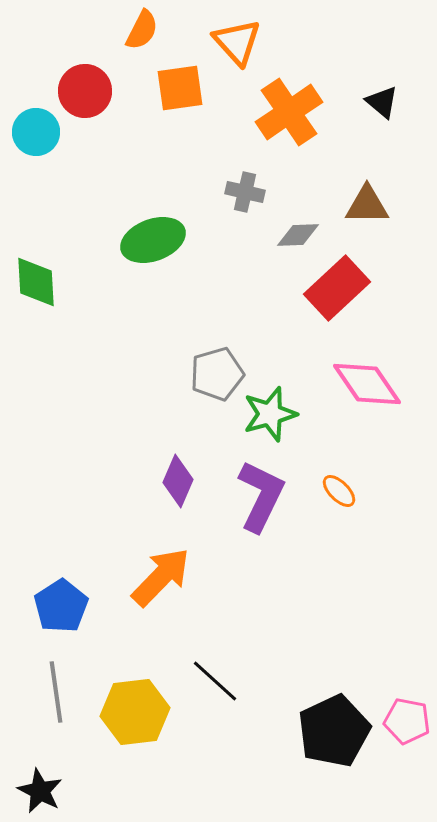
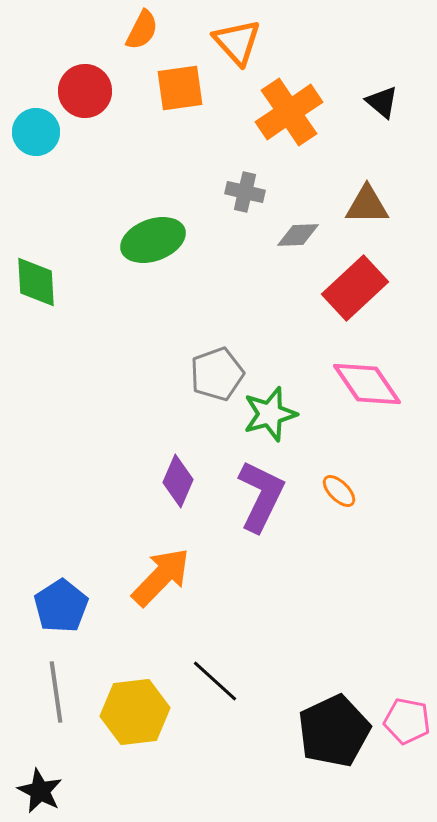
red rectangle: moved 18 px right
gray pentagon: rotated 4 degrees counterclockwise
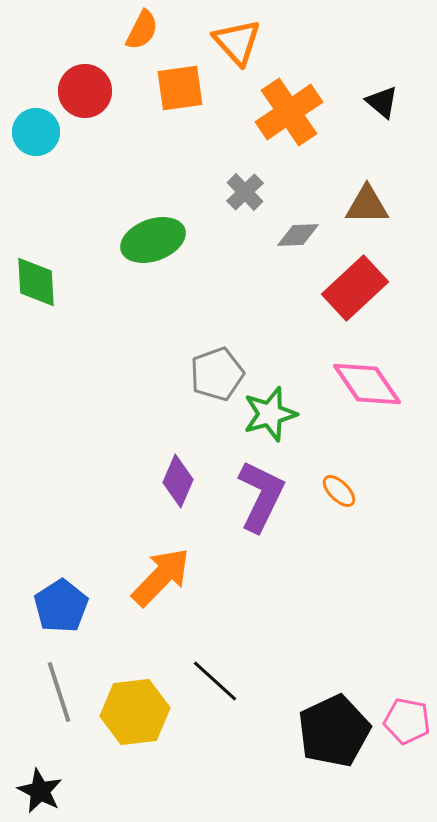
gray cross: rotated 33 degrees clockwise
gray line: moved 3 px right; rotated 10 degrees counterclockwise
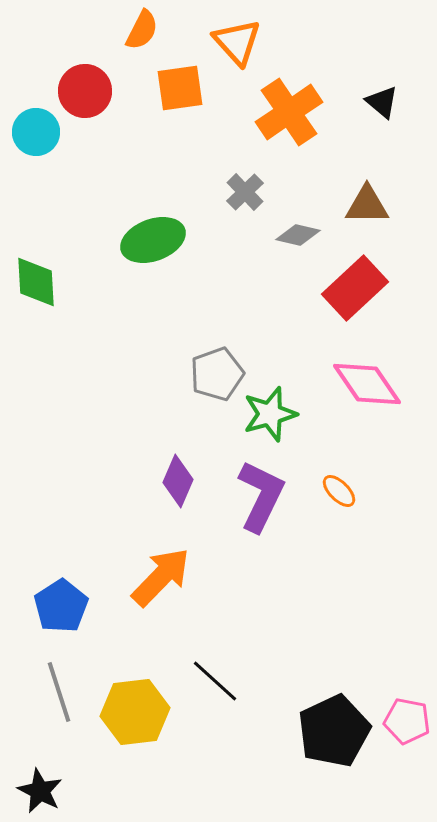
gray diamond: rotated 15 degrees clockwise
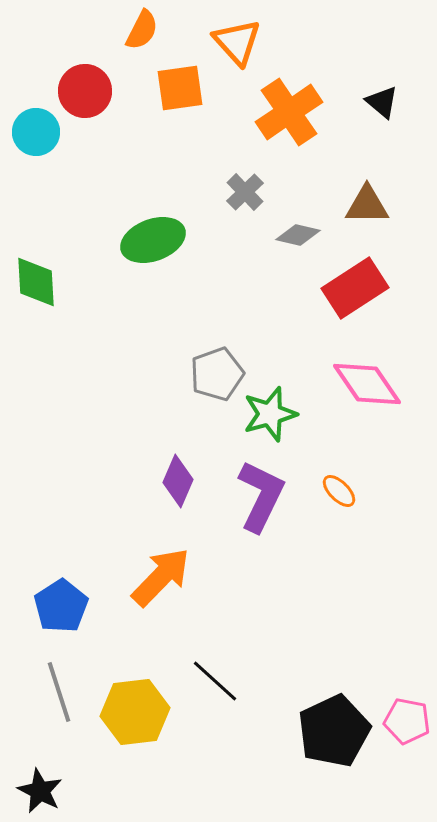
red rectangle: rotated 10 degrees clockwise
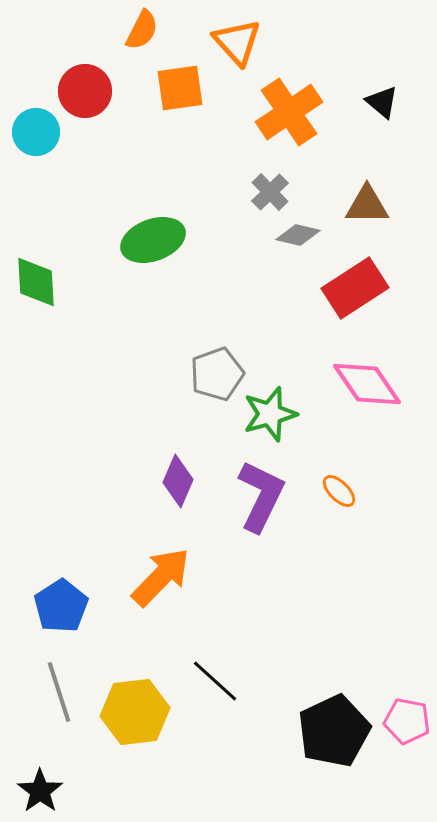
gray cross: moved 25 px right
black star: rotated 9 degrees clockwise
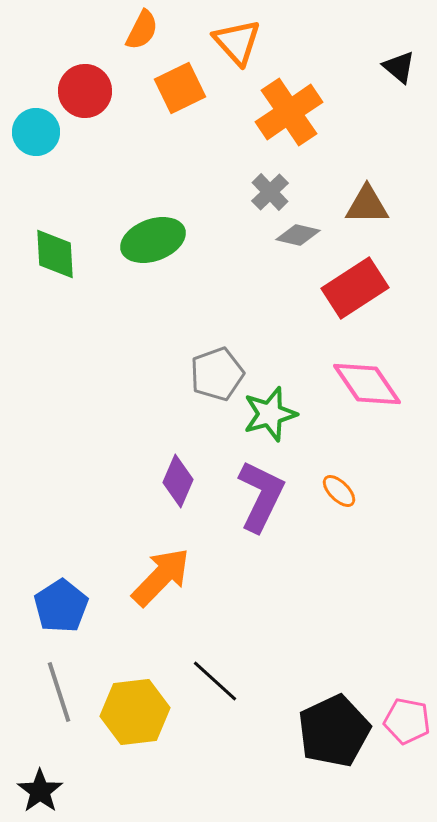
orange square: rotated 18 degrees counterclockwise
black triangle: moved 17 px right, 35 px up
green diamond: moved 19 px right, 28 px up
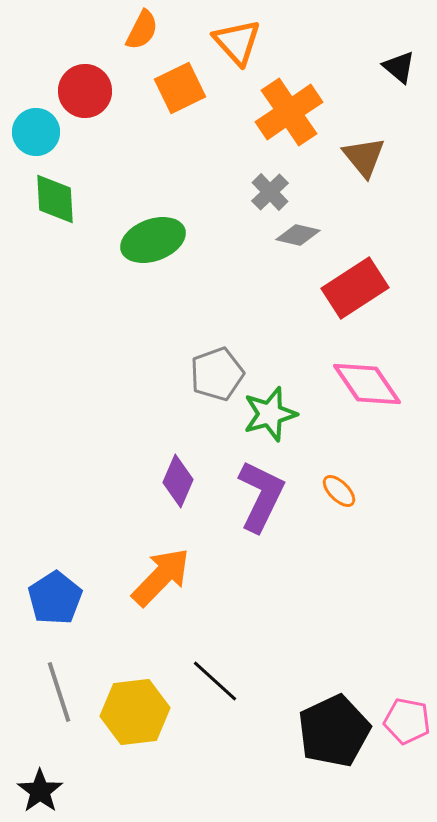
brown triangle: moved 3 px left, 48 px up; rotated 51 degrees clockwise
green diamond: moved 55 px up
blue pentagon: moved 6 px left, 8 px up
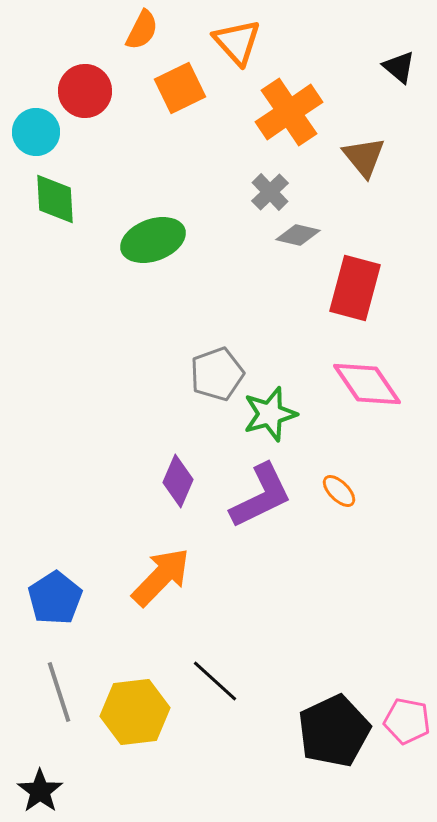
red rectangle: rotated 42 degrees counterclockwise
purple L-shape: rotated 38 degrees clockwise
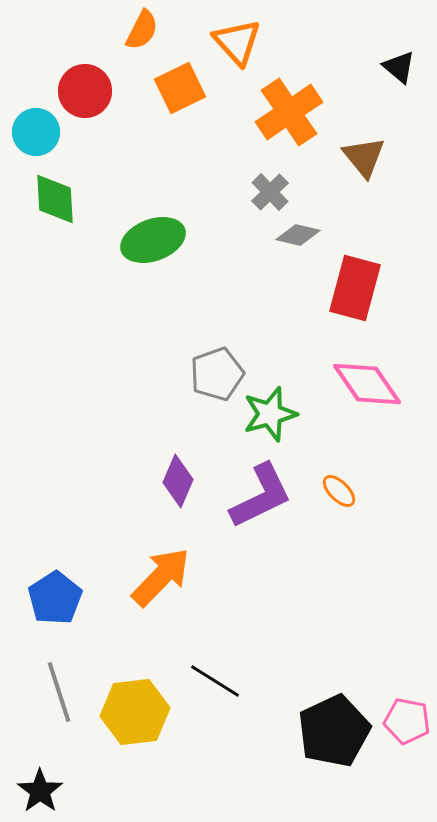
black line: rotated 10 degrees counterclockwise
